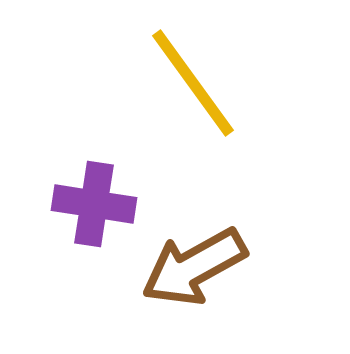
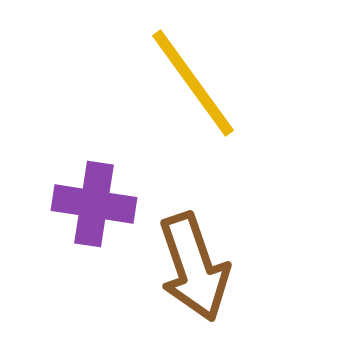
brown arrow: rotated 80 degrees counterclockwise
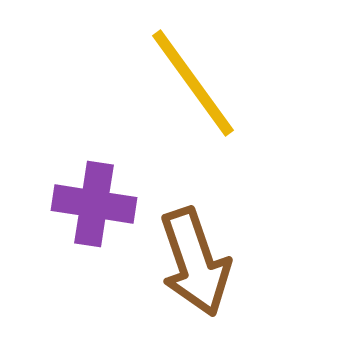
brown arrow: moved 1 px right, 5 px up
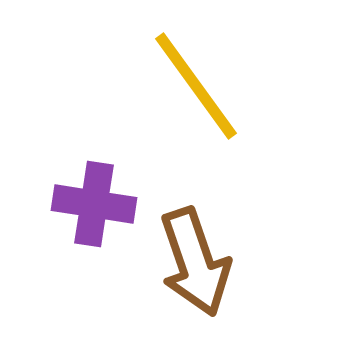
yellow line: moved 3 px right, 3 px down
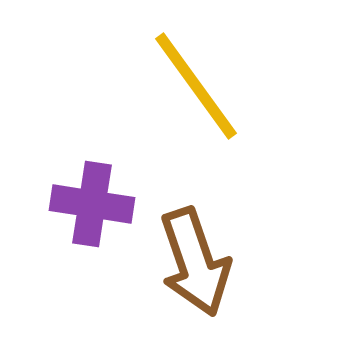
purple cross: moved 2 px left
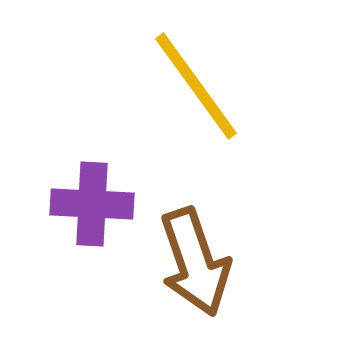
purple cross: rotated 6 degrees counterclockwise
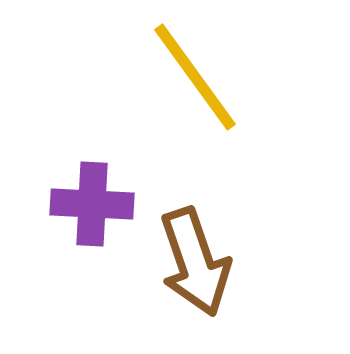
yellow line: moved 1 px left, 9 px up
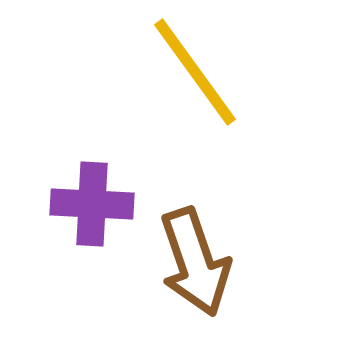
yellow line: moved 5 px up
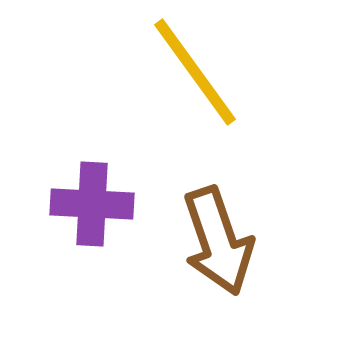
brown arrow: moved 23 px right, 21 px up
